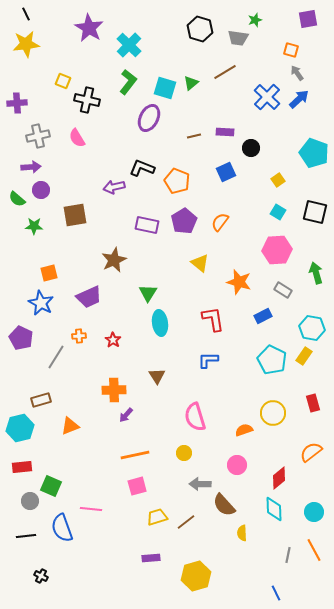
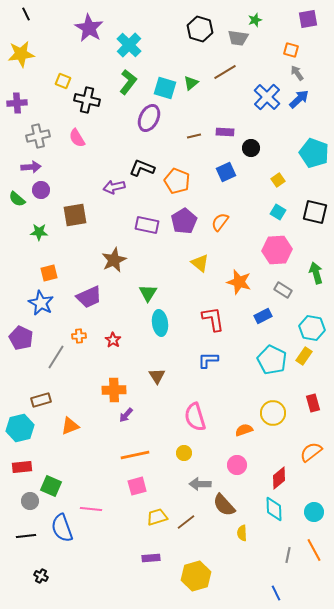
yellow star at (26, 44): moved 5 px left, 10 px down
green star at (34, 226): moved 5 px right, 6 px down
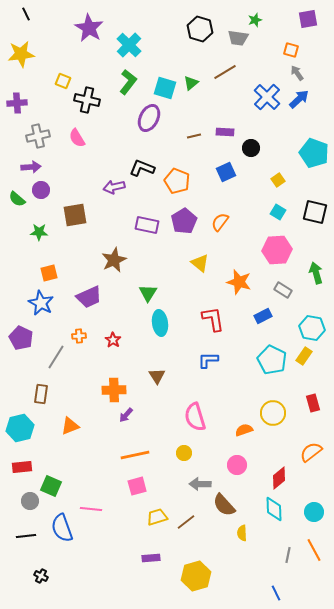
brown rectangle at (41, 400): moved 6 px up; rotated 66 degrees counterclockwise
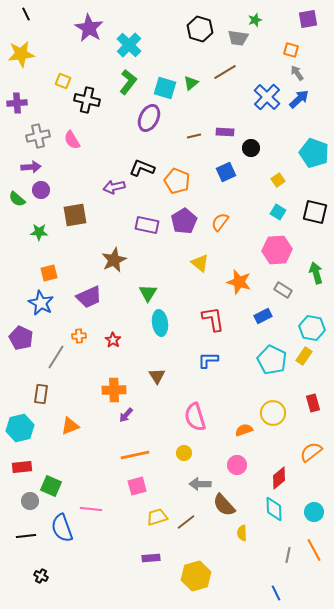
pink semicircle at (77, 138): moved 5 px left, 2 px down
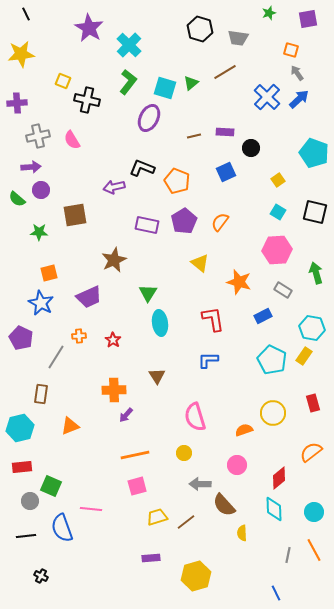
green star at (255, 20): moved 14 px right, 7 px up
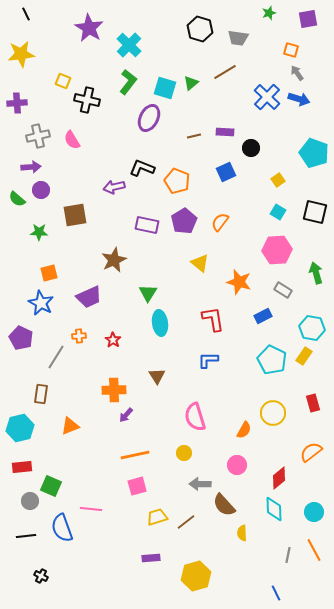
blue arrow at (299, 99): rotated 60 degrees clockwise
orange semicircle at (244, 430): rotated 138 degrees clockwise
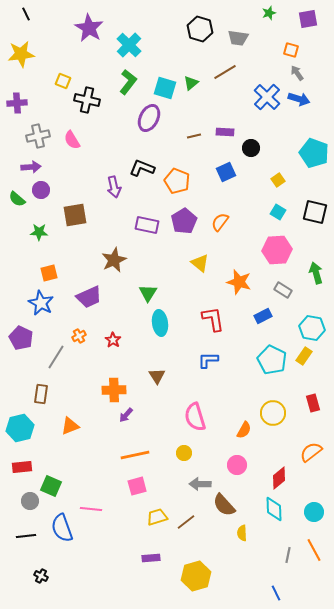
purple arrow at (114, 187): rotated 90 degrees counterclockwise
orange cross at (79, 336): rotated 24 degrees counterclockwise
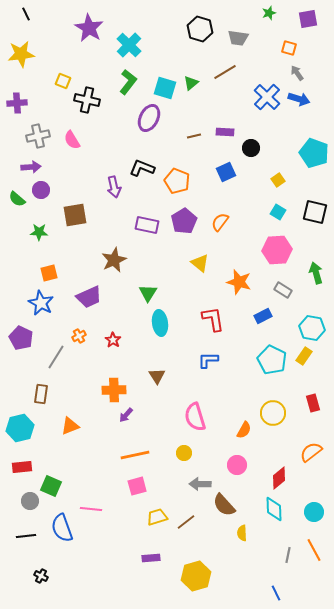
orange square at (291, 50): moved 2 px left, 2 px up
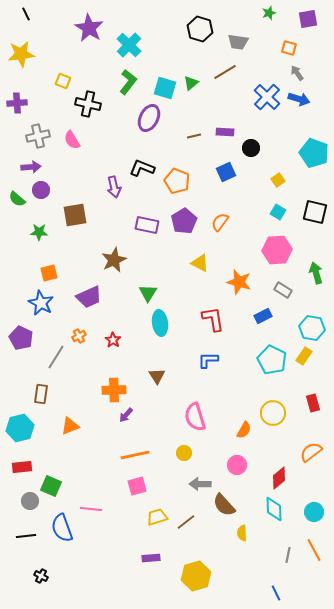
gray trapezoid at (238, 38): moved 4 px down
black cross at (87, 100): moved 1 px right, 4 px down
yellow triangle at (200, 263): rotated 12 degrees counterclockwise
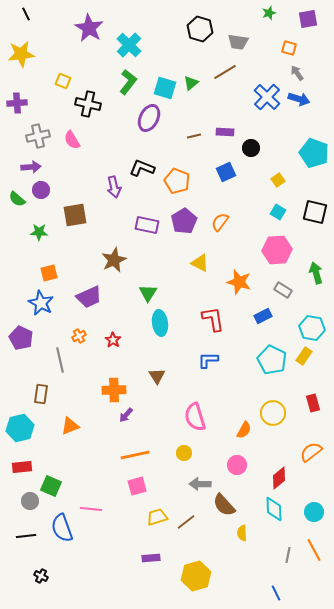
gray line at (56, 357): moved 4 px right, 3 px down; rotated 45 degrees counterclockwise
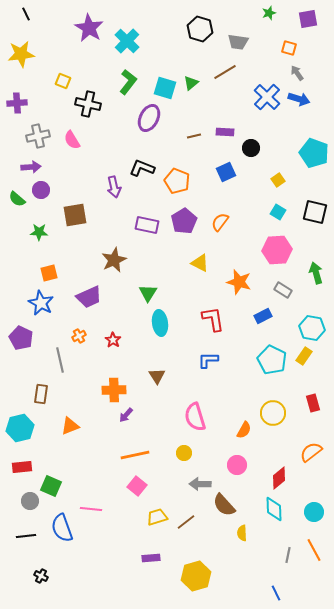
cyan cross at (129, 45): moved 2 px left, 4 px up
pink square at (137, 486): rotated 36 degrees counterclockwise
